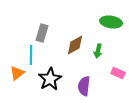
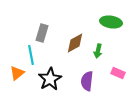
brown diamond: moved 2 px up
cyan line: rotated 12 degrees counterclockwise
purple semicircle: moved 3 px right, 5 px up
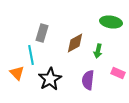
orange triangle: rotated 35 degrees counterclockwise
purple semicircle: moved 1 px right, 1 px up
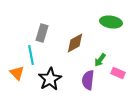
green arrow: moved 2 px right, 9 px down; rotated 24 degrees clockwise
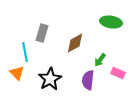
cyan line: moved 6 px left, 3 px up
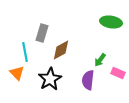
brown diamond: moved 14 px left, 7 px down
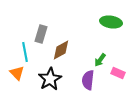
gray rectangle: moved 1 px left, 1 px down
